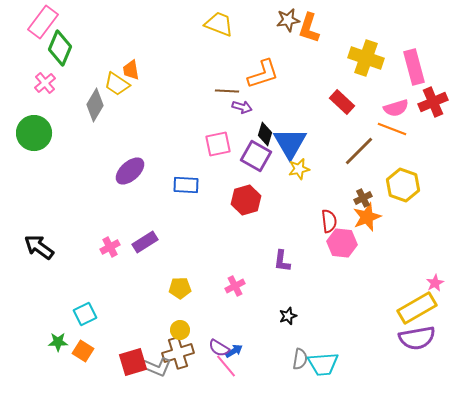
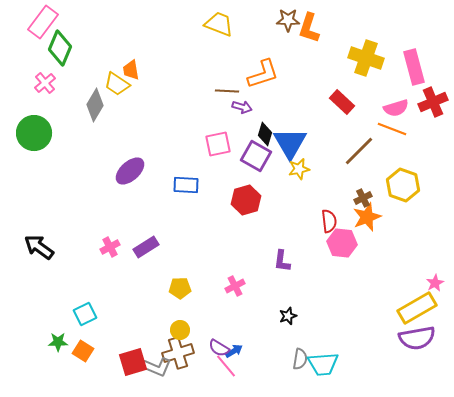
brown star at (288, 20): rotated 10 degrees clockwise
purple rectangle at (145, 242): moved 1 px right, 5 px down
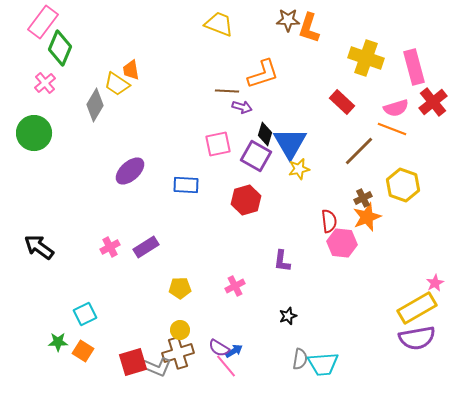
red cross at (433, 102): rotated 16 degrees counterclockwise
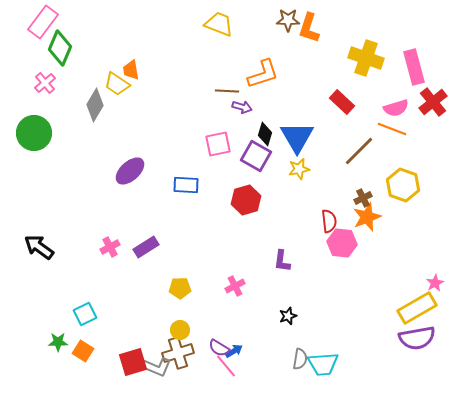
blue triangle at (290, 143): moved 7 px right, 6 px up
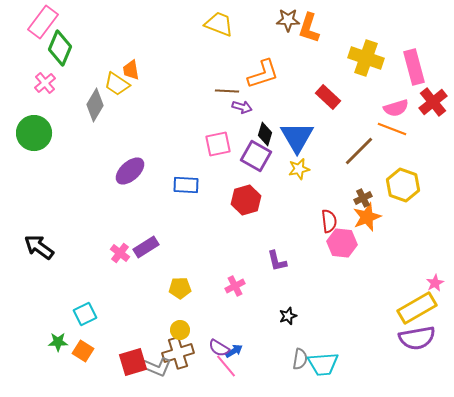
red rectangle at (342, 102): moved 14 px left, 5 px up
pink cross at (110, 247): moved 10 px right, 6 px down; rotated 24 degrees counterclockwise
purple L-shape at (282, 261): moved 5 px left; rotated 20 degrees counterclockwise
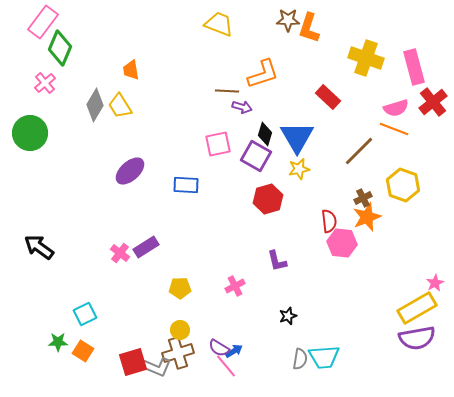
yellow trapezoid at (117, 84): moved 3 px right, 22 px down; rotated 24 degrees clockwise
orange line at (392, 129): moved 2 px right
green circle at (34, 133): moved 4 px left
red hexagon at (246, 200): moved 22 px right, 1 px up
cyan trapezoid at (323, 364): moved 1 px right, 7 px up
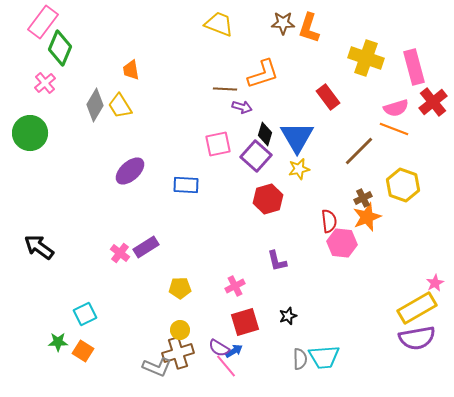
brown star at (288, 20): moved 5 px left, 3 px down
brown line at (227, 91): moved 2 px left, 2 px up
red rectangle at (328, 97): rotated 10 degrees clockwise
purple square at (256, 156): rotated 12 degrees clockwise
gray semicircle at (300, 359): rotated 10 degrees counterclockwise
red square at (133, 362): moved 112 px right, 40 px up
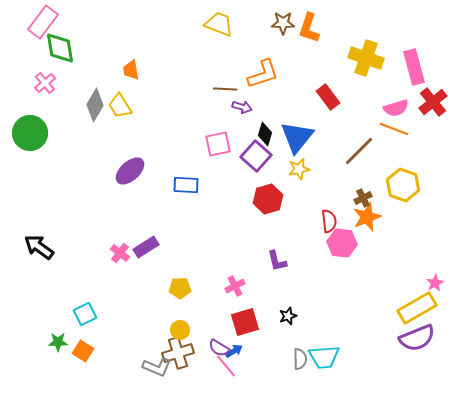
green diamond at (60, 48): rotated 32 degrees counterclockwise
blue triangle at (297, 137): rotated 9 degrees clockwise
purple semicircle at (417, 338): rotated 12 degrees counterclockwise
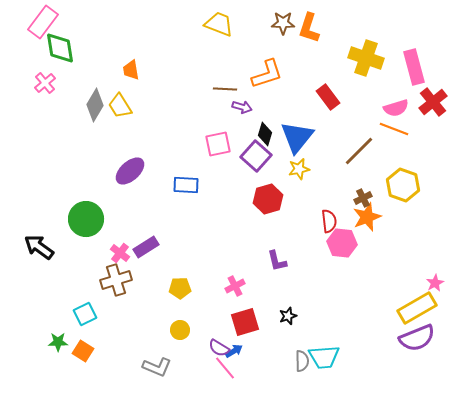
orange L-shape at (263, 74): moved 4 px right
green circle at (30, 133): moved 56 px right, 86 px down
brown cross at (178, 353): moved 62 px left, 73 px up
gray semicircle at (300, 359): moved 2 px right, 2 px down
pink line at (226, 366): moved 1 px left, 2 px down
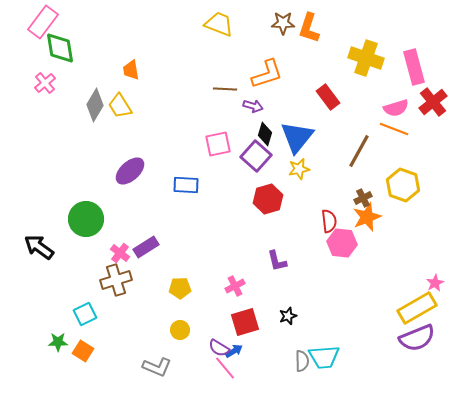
purple arrow at (242, 107): moved 11 px right, 1 px up
brown line at (359, 151): rotated 16 degrees counterclockwise
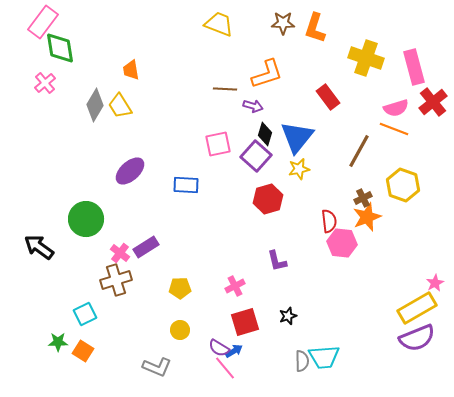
orange L-shape at (309, 28): moved 6 px right
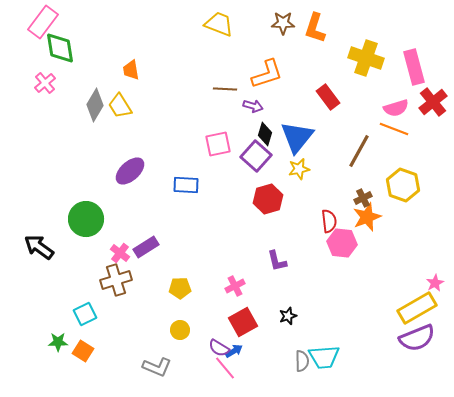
red square at (245, 322): moved 2 px left; rotated 12 degrees counterclockwise
